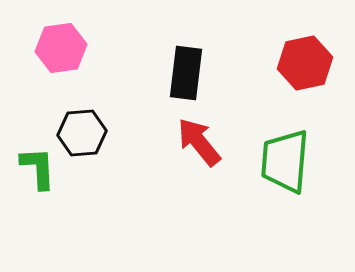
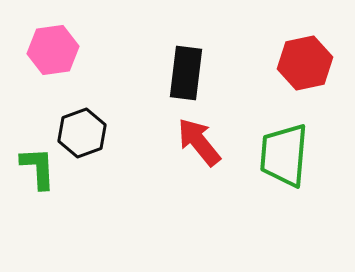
pink hexagon: moved 8 px left, 2 px down
black hexagon: rotated 15 degrees counterclockwise
green trapezoid: moved 1 px left, 6 px up
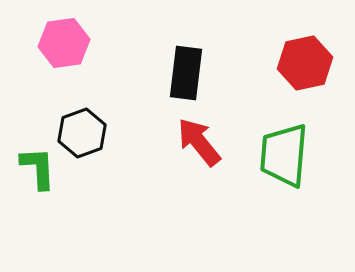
pink hexagon: moved 11 px right, 7 px up
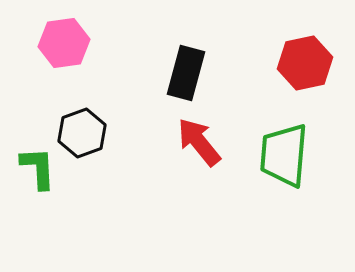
black rectangle: rotated 8 degrees clockwise
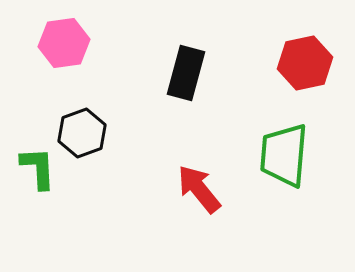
red arrow: moved 47 px down
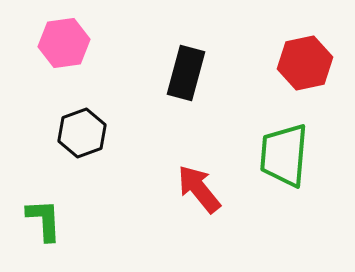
green L-shape: moved 6 px right, 52 px down
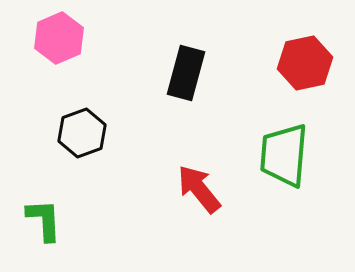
pink hexagon: moved 5 px left, 5 px up; rotated 15 degrees counterclockwise
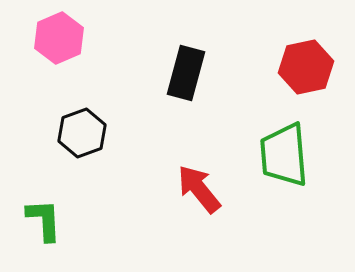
red hexagon: moved 1 px right, 4 px down
green trapezoid: rotated 10 degrees counterclockwise
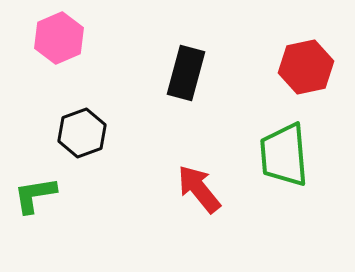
green L-shape: moved 9 px left, 25 px up; rotated 96 degrees counterclockwise
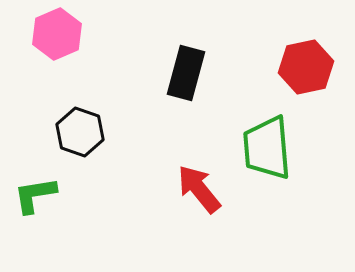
pink hexagon: moved 2 px left, 4 px up
black hexagon: moved 2 px left, 1 px up; rotated 21 degrees counterclockwise
green trapezoid: moved 17 px left, 7 px up
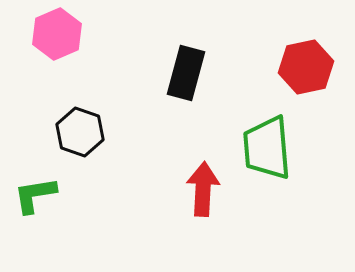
red arrow: moved 4 px right; rotated 42 degrees clockwise
